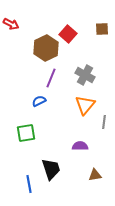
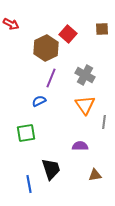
orange triangle: rotated 15 degrees counterclockwise
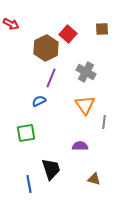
gray cross: moved 1 px right, 3 px up
brown triangle: moved 1 px left, 4 px down; rotated 24 degrees clockwise
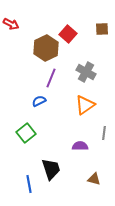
orange triangle: rotated 30 degrees clockwise
gray line: moved 11 px down
green square: rotated 30 degrees counterclockwise
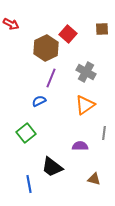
black trapezoid: moved 1 px right, 2 px up; rotated 145 degrees clockwise
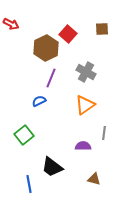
green square: moved 2 px left, 2 px down
purple semicircle: moved 3 px right
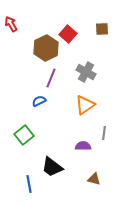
red arrow: rotated 147 degrees counterclockwise
